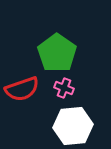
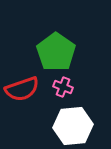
green pentagon: moved 1 px left, 1 px up
pink cross: moved 1 px left, 1 px up
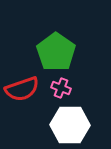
pink cross: moved 2 px left, 1 px down
white hexagon: moved 3 px left, 1 px up; rotated 6 degrees clockwise
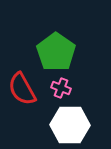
red semicircle: rotated 80 degrees clockwise
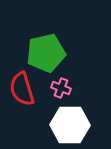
green pentagon: moved 10 px left, 1 px down; rotated 24 degrees clockwise
red semicircle: rotated 12 degrees clockwise
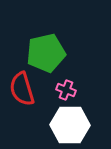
pink cross: moved 5 px right, 2 px down
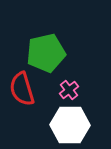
pink cross: moved 3 px right; rotated 30 degrees clockwise
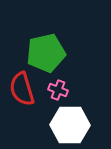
pink cross: moved 11 px left; rotated 30 degrees counterclockwise
